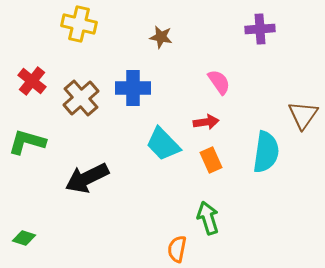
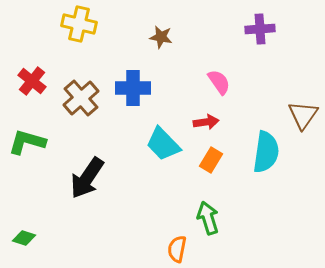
orange rectangle: rotated 55 degrees clockwise
black arrow: rotated 30 degrees counterclockwise
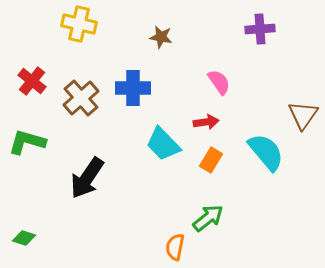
cyan semicircle: rotated 48 degrees counterclockwise
green arrow: rotated 68 degrees clockwise
orange semicircle: moved 2 px left, 2 px up
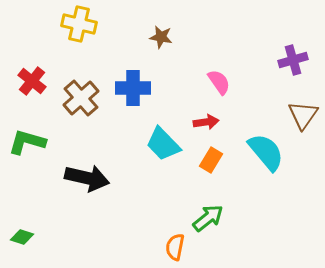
purple cross: moved 33 px right, 31 px down; rotated 12 degrees counterclockwise
black arrow: rotated 111 degrees counterclockwise
green diamond: moved 2 px left, 1 px up
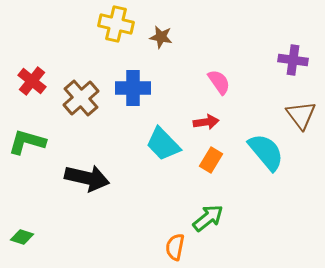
yellow cross: moved 37 px right
purple cross: rotated 24 degrees clockwise
brown triangle: moved 2 px left; rotated 12 degrees counterclockwise
